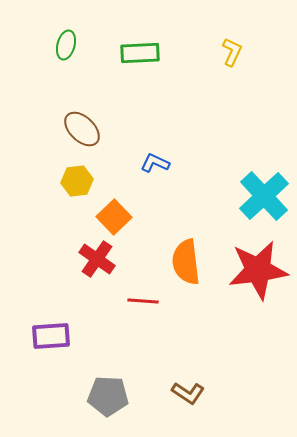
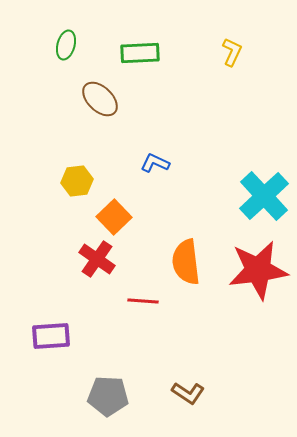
brown ellipse: moved 18 px right, 30 px up
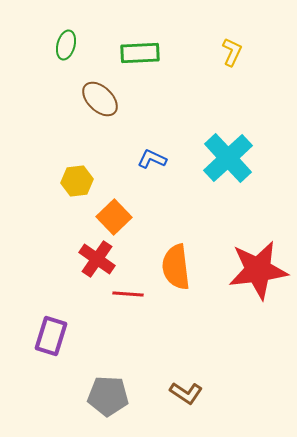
blue L-shape: moved 3 px left, 4 px up
cyan cross: moved 36 px left, 38 px up
orange semicircle: moved 10 px left, 5 px down
red line: moved 15 px left, 7 px up
purple rectangle: rotated 69 degrees counterclockwise
brown L-shape: moved 2 px left
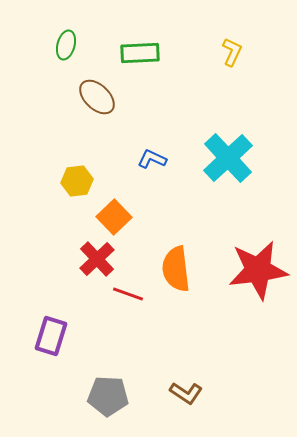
brown ellipse: moved 3 px left, 2 px up
red cross: rotated 12 degrees clockwise
orange semicircle: moved 2 px down
red line: rotated 16 degrees clockwise
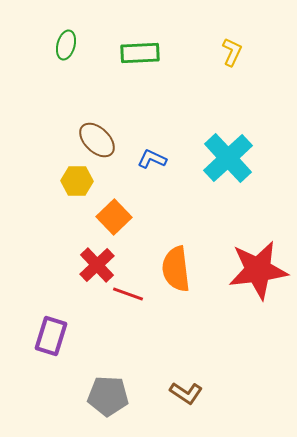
brown ellipse: moved 43 px down
yellow hexagon: rotated 8 degrees clockwise
red cross: moved 6 px down
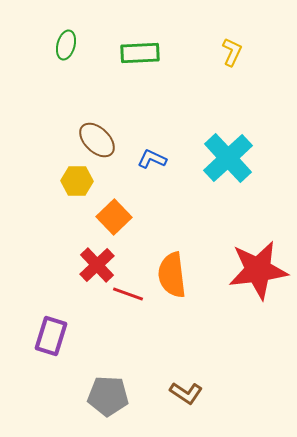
orange semicircle: moved 4 px left, 6 px down
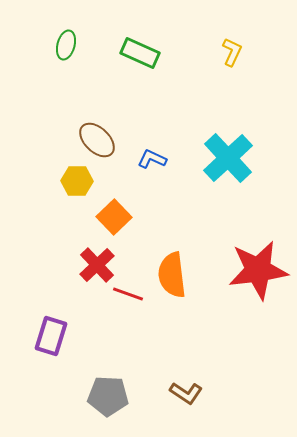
green rectangle: rotated 27 degrees clockwise
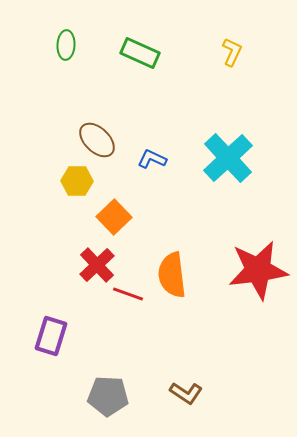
green ellipse: rotated 12 degrees counterclockwise
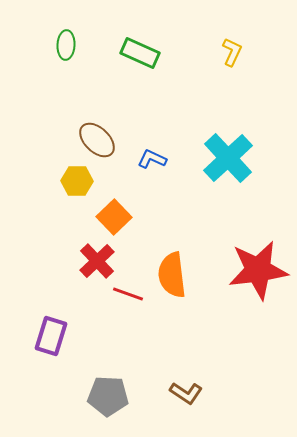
red cross: moved 4 px up
